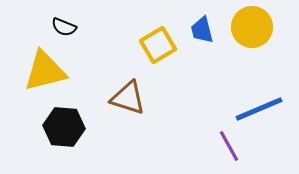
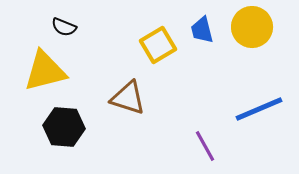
purple line: moved 24 px left
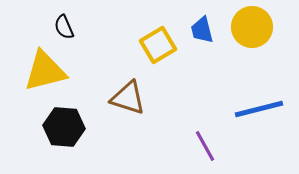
black semicircle: rotated 45 degrees clockwise
blue line: rotated 9 degrees clockwise
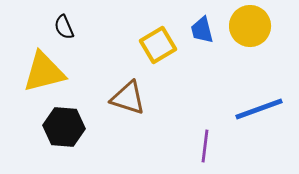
yellow circle: moved 2 px left, 1 px up
yellow triangle: moved 1 px left, 1 px down
blue line: rotated 6 degrees counterclockwise
purple line: rotated 36 degrees clockwise
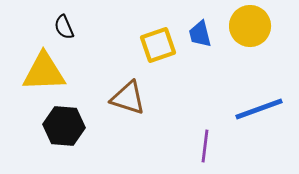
blue trapezoid: moved 2 px left, 4 px down
yellow square: rotated 12 degrees clockwise
yellow triangle: rotated 12 degrees clockwise
black hexagon: moved 1 px up
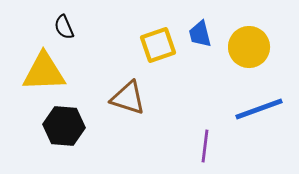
yellow circle: moved 1 px left, 21 px down
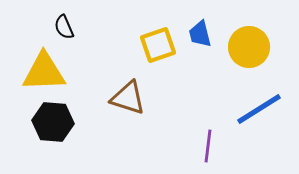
blue line: rotated 12 degrees counterclockwise
black hexagon: moved 11 px left, 4 px up
purple line: moved 3 px right
